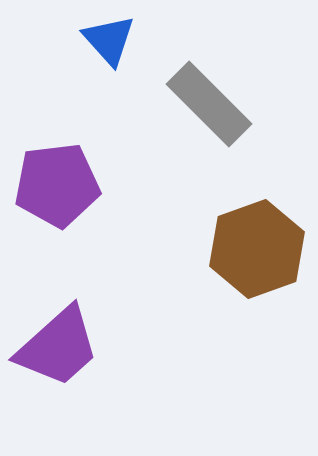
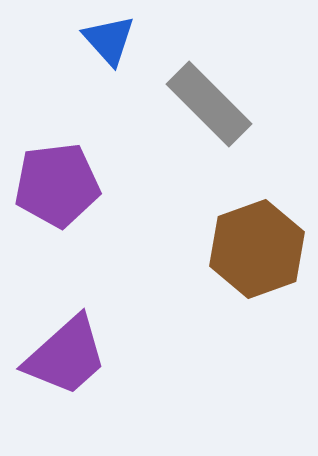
purple trapezoid: moved 8 px right, 9 px down
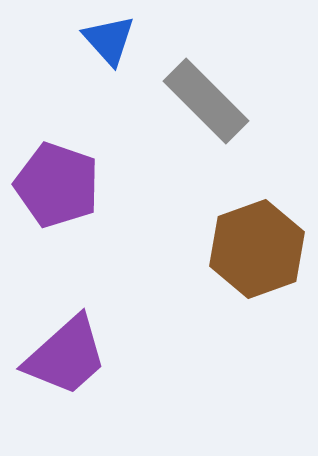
gray rectangle: moved 3 px left, 3 px up
purple pentagon: rotated 26 degrees clockwise
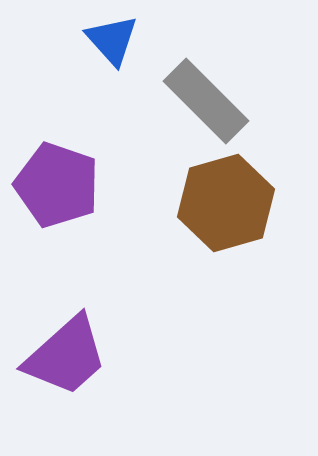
blue triangle: moved 3 px right
brown hexagon: moved 31 px left, 46 px up; rotated 4 degrees clockwise
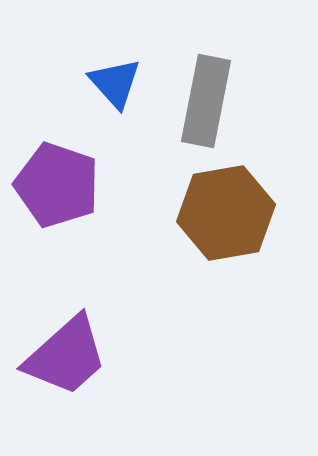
blue triangle: moved 3 px right, 43 px down
gray rectangle: rotated 56 degrees clockwise
brown hexagon: moved 10 px down; rotated 6 degrees clockwise
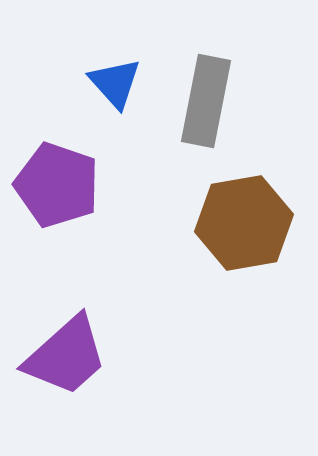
brown hexagon: moved 18 px right, 10 px down
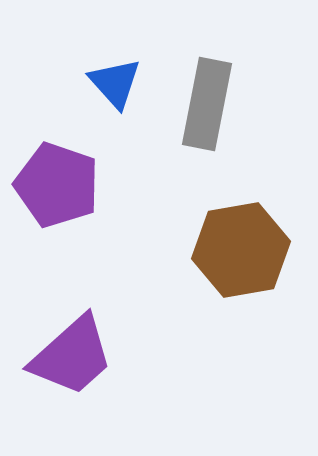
gray rectangle: moved 1 px right, 3 px down
brown hexagon: moved 3 px left, 27 px down
purple trapezoid: moved 6 px right
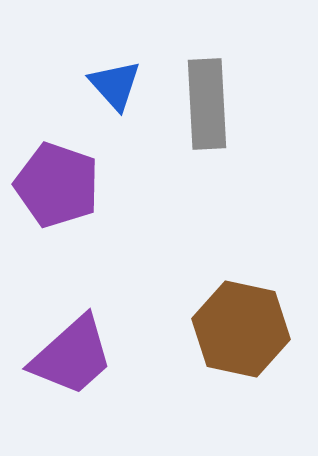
blue triangle: moved 2 px down
gray rectangle: rotated 14 degrees counterclockwise
brown hexagon: moved 79 px down; rotated 22 degrees clockwise
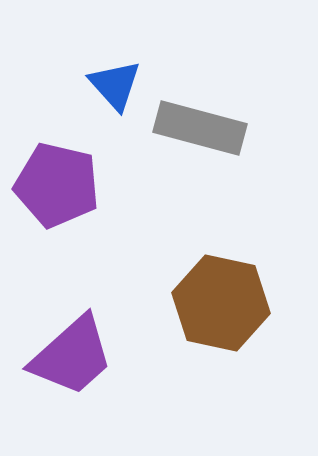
gray rectangle: moved 7 px left, 24 px down; rotated 72 degrees counterclockwise
purple pentagon: rotated 6 degrees counterclockwise
brown hexagon: moved 20 px left, 26 px up
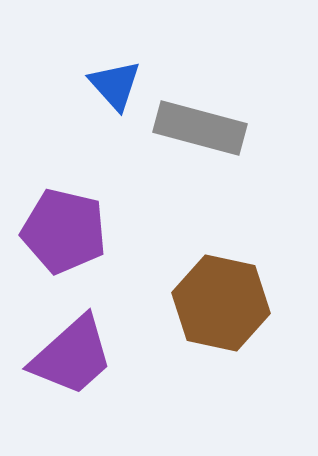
purple pentagon: moved 7 px right, 46 px down
